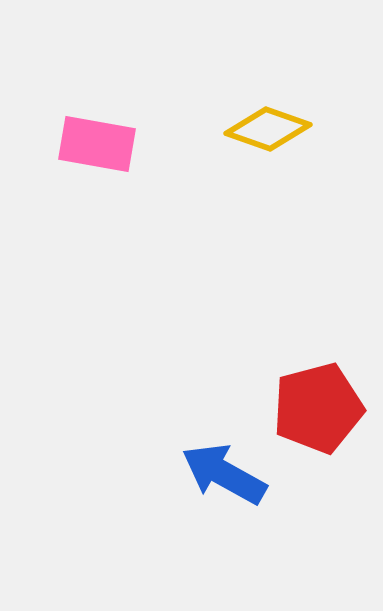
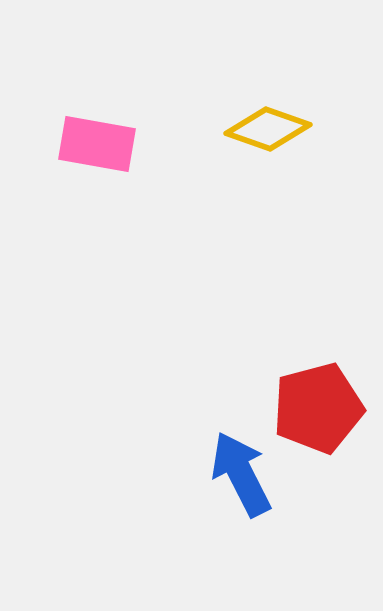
blue arrow: moved 17 px right; rotated 34 degrees clockwise
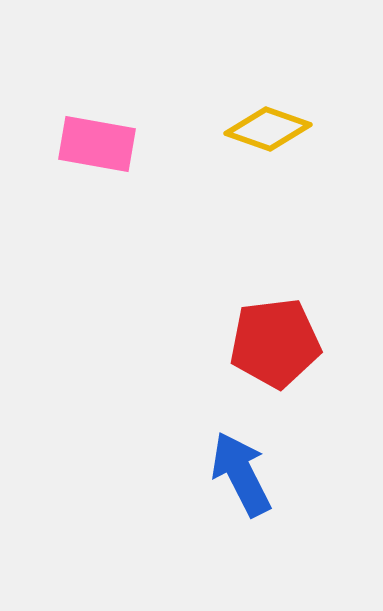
red pentagon: moved 43 px left, 65 px up; rotated 8 degrees clockwise
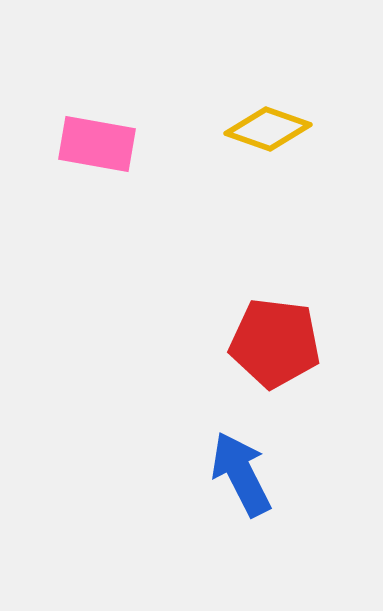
red pentagon: rotated 14 degrees clockwise
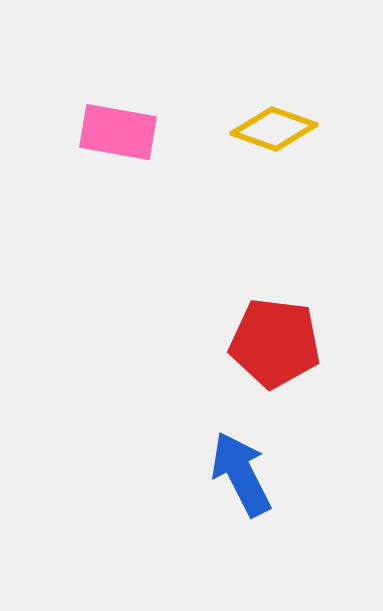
yellow diamond: moved 6 px right
pink rectangle: moved 21 px right, 12 px up
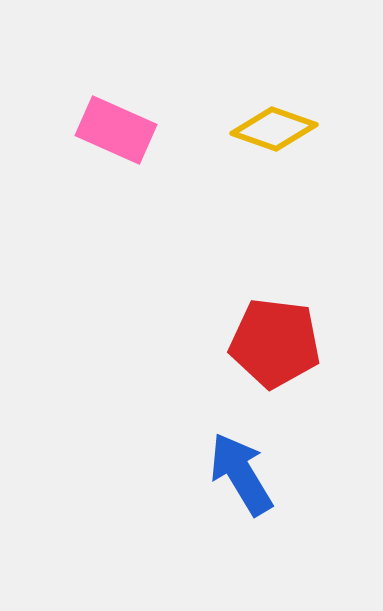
pink rectangle: moved 2 px left, 2 px up; rotated 14 degrees clockwise
blue arrow: rotated 4 degrees counterclockwise
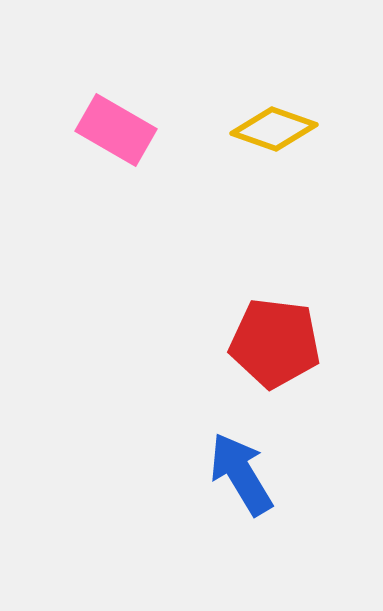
pink rectangle: rotated 6 degrees clockwise
